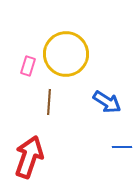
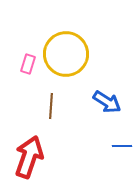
pink rectangle: moved 2 px up
brown line: moved 2 px right, 4 px down
blue line: moved 1 px up
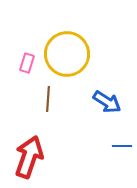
yellow circle: moved 1 px right
pink rectangle: moved 1 px left, 1 px up
brown line: moved 3 px left, 7 px up
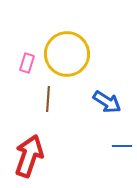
red arrow: moved 1 px up
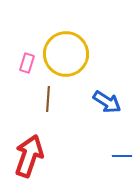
yellow circle: moved 1 px left
blue line: moved 10 px down
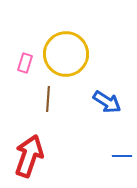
pink rectangle: moved 2 px left
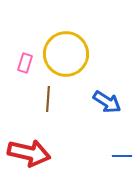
red arrow: moved 3 px up; rotated 84 degrees clockwise
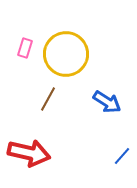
pink rectangle: moved 15 px up
brown line: rotated 25 degrees clockwise
blue line: rotated 48 degrees counterclockwise
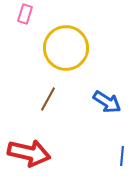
pink rectangle: moved 34 px up
yellow circle: moved 6 px up
blue line: rotated 36 degrees counterclockwise
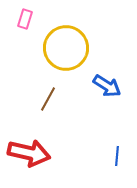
pink rectangle: moved 5 px down
blue arrow: moved 16 px up
blue line: moved 5 px left
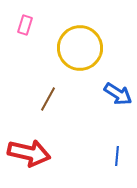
pink rectangle: moved 6 px down
yellow circle: moved 14 px right
blue arrow: moved 11 px right, 8 px down
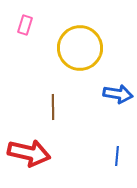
blue arrow: rotated 24 degrees counterclockwise
brown line: moved 5 px right, 8 px down; rotated 30 degrees counterclockwise
